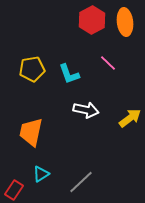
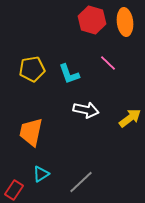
red hexagon: rotated 16 degrees counterclockwise
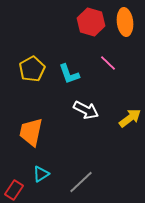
red hexagon: moved 1 px left, 2 px down
yellow pentagon: rotated 20 degrees counterclockwise
white arrow: rotated 15 degrees clockwise
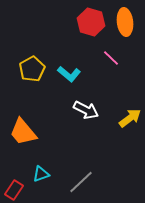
pink line: moved 3 px right, 5 px up
cyan L-shape: rotated 30 degrees counterclockwise
orange trapezoid: moved 8 px left; rotated 52 degrees counterclockwise
cyan triangle: rotated 12 degrees clockwise
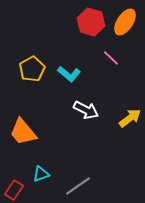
orange ellipse: rotated 40 degrees clockwise
gray line: moved 3 px left, 4 px down; rotated 8 degrees clockwise
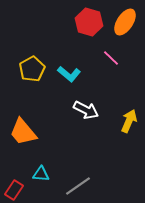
red hexagon: moved 2 px left
yellow arrow: moved 1 px left, 3 px down; rotated 30 degrees counterclockwise
cyan triangle: rotated 24 degrees clockwise
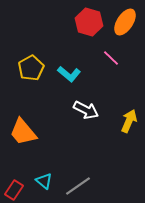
yellow pentagon: moved 1 px left, 1 px up
cyan triangle: moved 3 px right, 7 px down; rotated 36 degrees clockwise
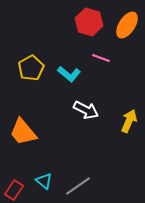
orange ellipse: moved 2 px right, 3 px down
pink line: moved 10 px left; rotated 24 degrees counterclockwise
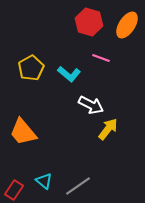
white arrow: moved 5 px right, 5 px up
yellow arrow: moved 21 px left, 8 px down; rotated 15 degrees clockwise
